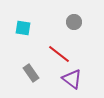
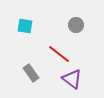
gray circle: moved 2 px right, 3 px down
cyan square: moved 2 px right, 2 px up
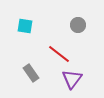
gray circle: moved 2 px right
purple triangle: rotated 30 degrees clockwise
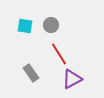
gray circle: moved 27 px left
red line: rotated 20 degrees clockwise
purple triangle: rotated 25 degrees clockwise
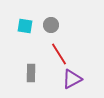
gray rectangle: rotated 36 degrees clockwise
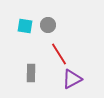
gray circle: moved 3 px left
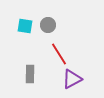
gray rectangle: moved 1 px left, 1 px down
